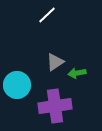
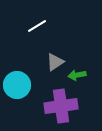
white line: moved 10 px left, 11 px down; rotated 12 degrees clockwise
green arrow: moved 2 px down
purple cross: moved 6 px right
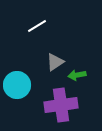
purple cross: moved 1 px up
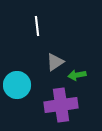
white line: rotated 66 degrees counterclockwise
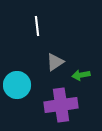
green arrow: moved 4 px right
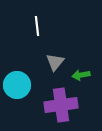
gray triangle: rotated 18 degrees counterclockwise
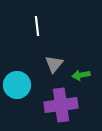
gray triangle: moved 1 px left, 2 px down
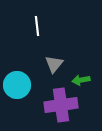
green arrow: moved 5 px down
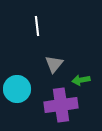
cyan circle: moved 4 px down
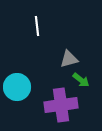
gray triangle: moved 15 px right, 5 px up; rotated 36 degrees clockwise
green arrow: rotated 132 degrees counterclockwise
cyan circle: moved 2 px up
